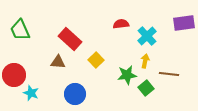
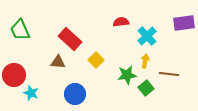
red semicircle: moved 2 px up
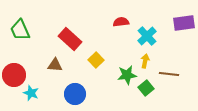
brown triangle: moved 3 px left, 3 px down
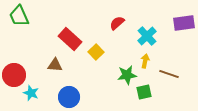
red semicircle: moved 4 px left, 1 px down; rotated 35 degrees counterclockwise
green trapezoid: moved 1 px left, 14 px up
yellow square: moved 8 px up
brown line: rotated 12 degrees clockwise
green square: moved 2 px left, 4 px down; rotated 28 degrees clockwise
blue circle: moved 6 px left, 3 px down
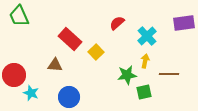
brown line: rotated 18 degrees counterclockwise
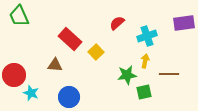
cyan cross: rotated 24 degrees clockwise
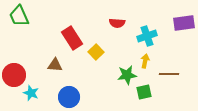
red semicircle: rotated 133 degrees counterclockwise
red rectangle: moved 2 px right, 1 px up; rotated 15 degrees clockwise
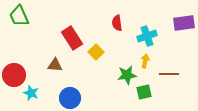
red semicircle: rotated 77 degrees clockwise
blue circle: moved 1 px right, 1 px down
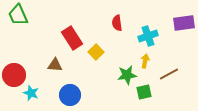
green trapezoid: moved 1 px left, 1 px up
cyan cross: moved 1 px right
brown line: rotated 30 degrees counterclockwise
blue circle: moved 3 px up
